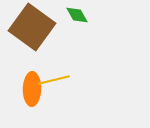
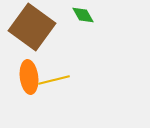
green diamond: moved 6 px right
orange ellipse: moved 3 px left, 12 px up; rotated 8 degrees counterclockwise
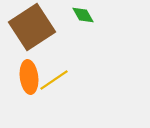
brown square: rotated 21 degrees clockwise
yellow line: rotated 20 degrees counterclockwise
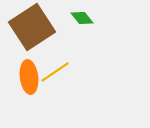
green diamond: moved 1 px left, 3 px down; rotated 10 degrees counterclockwise
yellow line: moved 1 px right, 8 px up
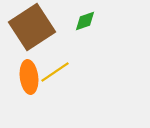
green diamond: moved 3 px right, 3 px down; rotated 70 degrees counterclockwise
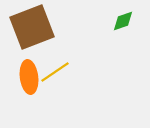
green diamond: moved 38 px right
brown square: rotated 12 degrees clockwise
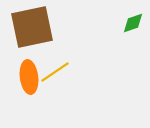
green diamond: moved 10 px right, 2 px down
brown square: rotated 9 degrees clockwise
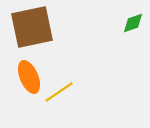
yellow line: moved 4 px right, 20 px down
orange ellipse: rotated 16 degrees counterclockwise
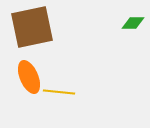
green diamond: rotated 20 degrees clockwise
yellow line: rotated 40 degrees clockwise
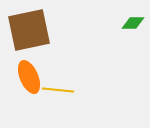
brown square: moved 3 px left, 3 px down
yellow line: moved 1 px left, 2 px up
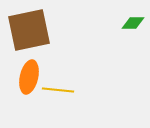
orange ellipse: rotated 36 degrees clockwise
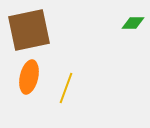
yellow line: moved 8 px right, 2 px up; rotated 76 degrees counterclockwise
